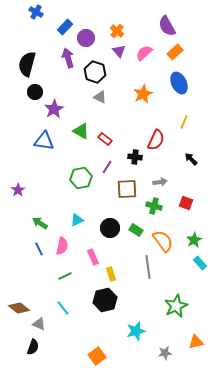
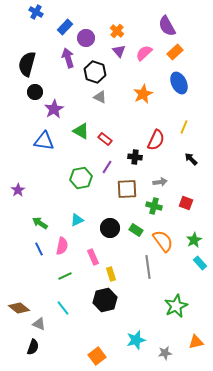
yellow line at (184, 122): moved 5 px down
cyan star at (136, 331): moved 9 px down
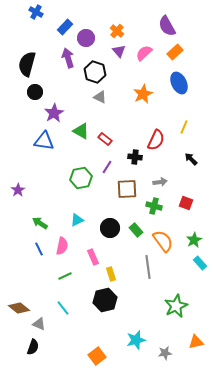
purple star at (54, 109): moved 4 px down
green rectangle at (136, 230): rotated 16 degrees clockwise
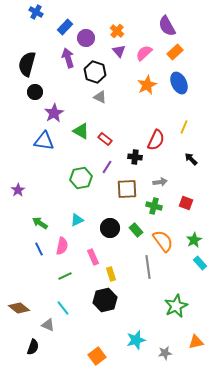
orange star at (143, 94): moved 4 px right, 9 px up
gray triangle at (39, 324): moved 9 px right, 1 px down
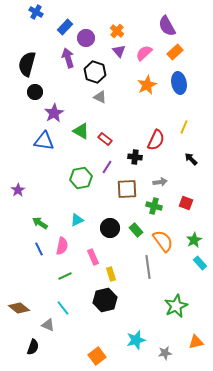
blue ellipse at (179, 83): rotated 15 degrees clockwise
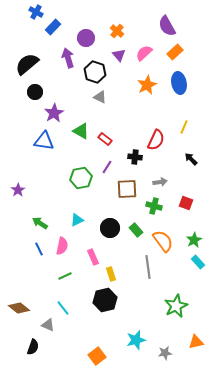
blue rectangle at (65, 27): moved 12 px left
purple triangle at (119, 51): moved 4 px down
black semicircle at (27, 64): rotated 35 degrees clockwise
cyan rectangle at (200, 263): moved 2 px left, 1 px up
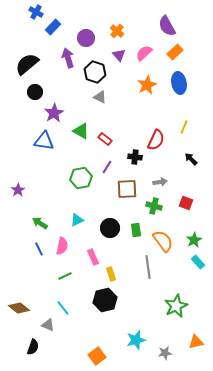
green rectangle at (136, 230): rotated 32 degrees clockwise
